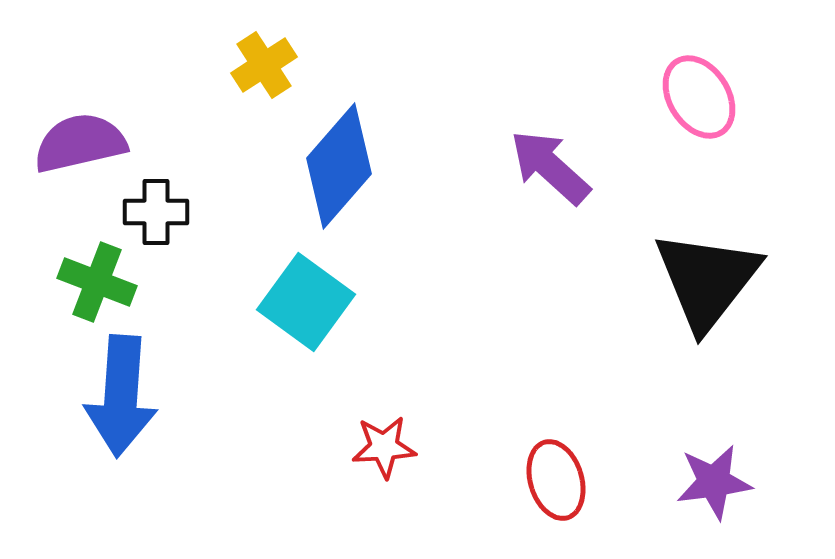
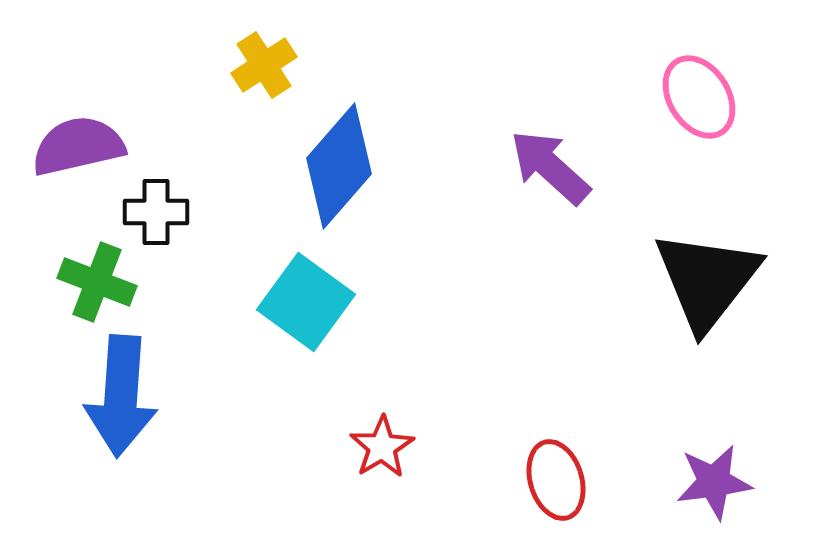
purple semicircle: moved 2 px left, 3 px down
red star: moved 2 px left; rotated 28 degrees counterclockwise
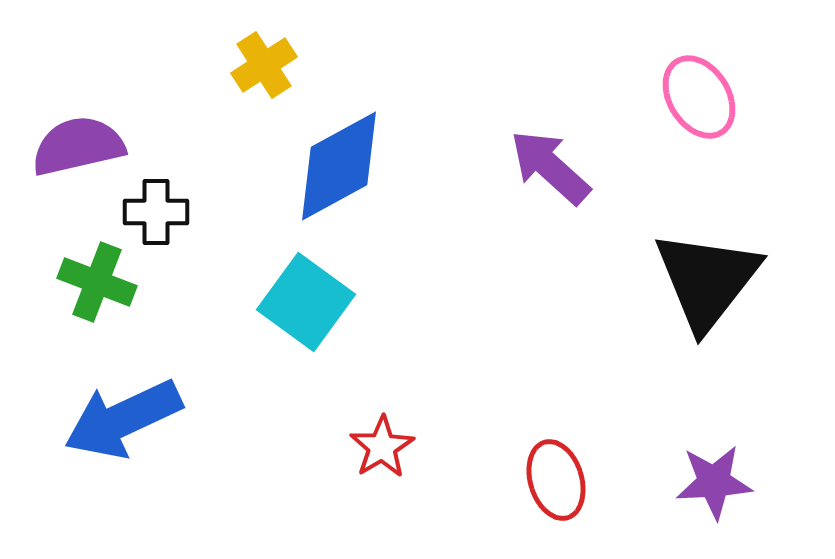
blue diamond: rotated 20 degrees clockwise
blue arrow: moved 2 px right, 23 px down; rotated 61 degrees clockwise
purple star: rotated 4 degrees clockwise
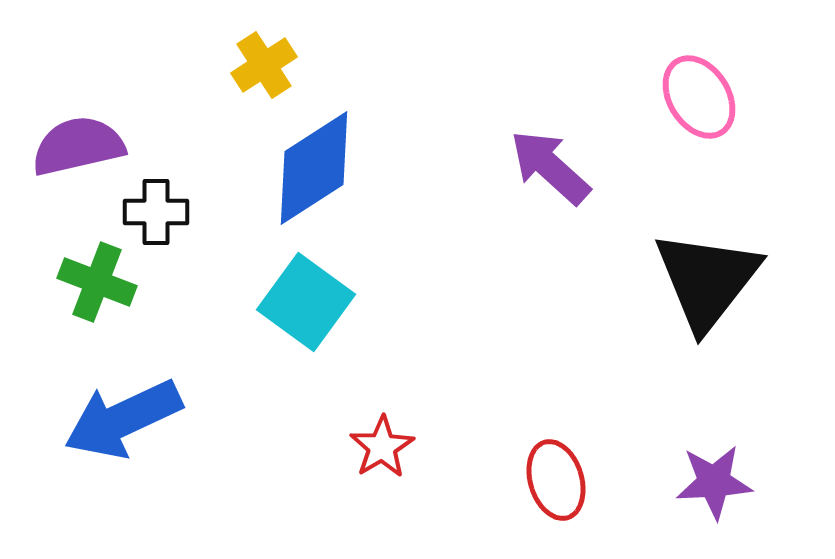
blue diamond: moved 25 px left, 2 px down; rotated 4 degrees counterclockwise
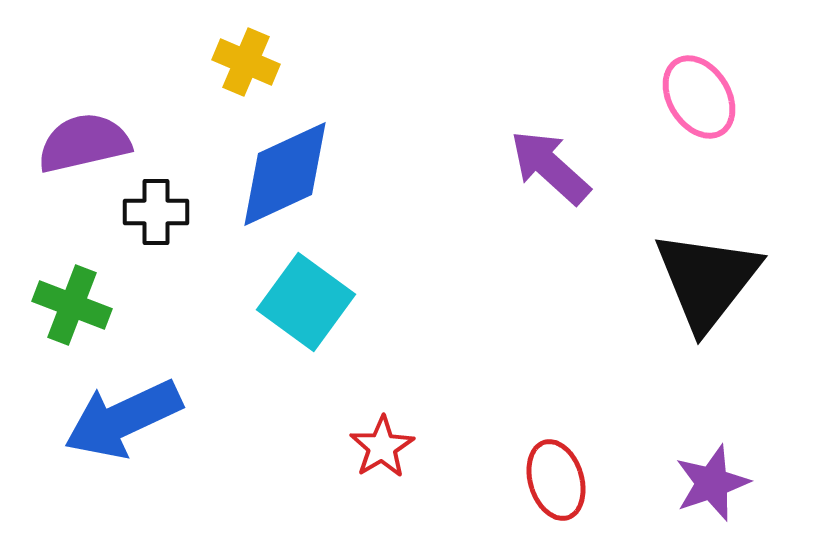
yellow cross: moved 18 px left, 3 px up; rotated 34 degrees counterclockwise
purple semicircle: moved 6 px right, 3 px up
blue diamond: moved 29 px left, 6 px down; rotated 8 degrees clockwise
green cross: moved 25 px left, 23 px down
purple star: moved 2 px left, 1 px down; rotated 16 degrees counterclockwise
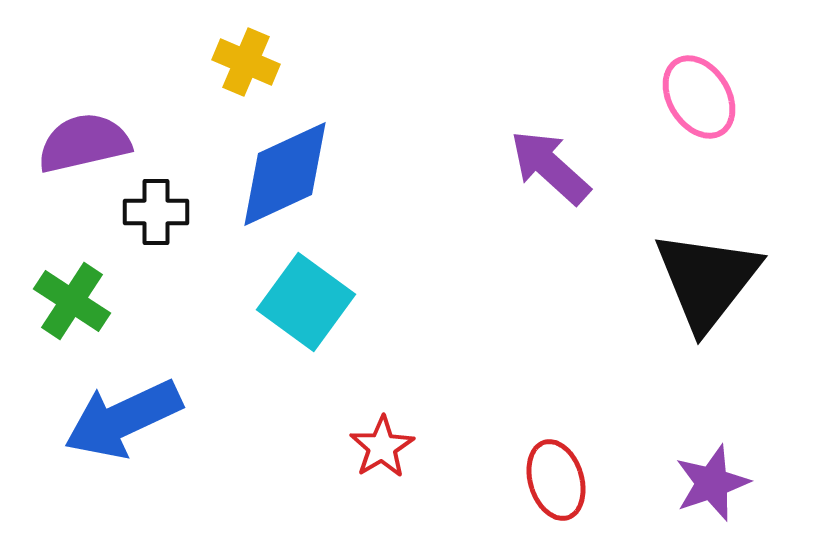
green cross: moved 4 px up; rotated 12 degrees clockwise
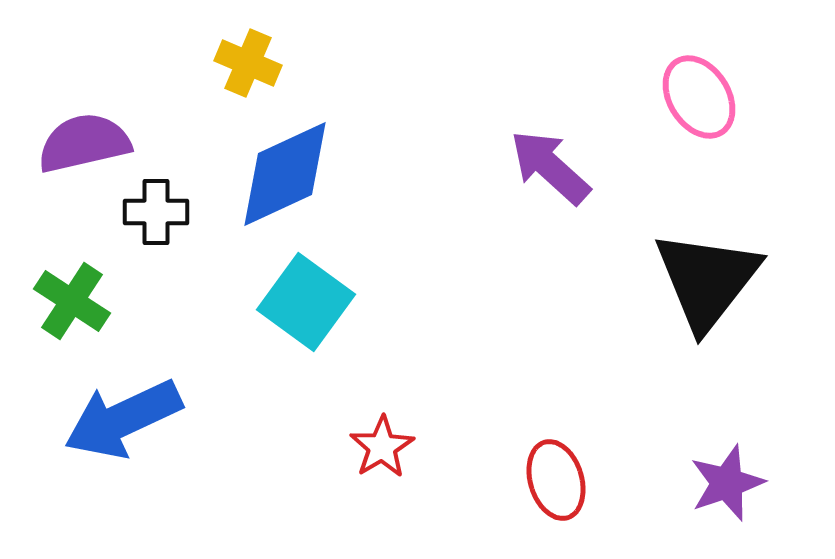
yellow cross: moved 2 px right, 1 px down
purple star: moved 15 px right
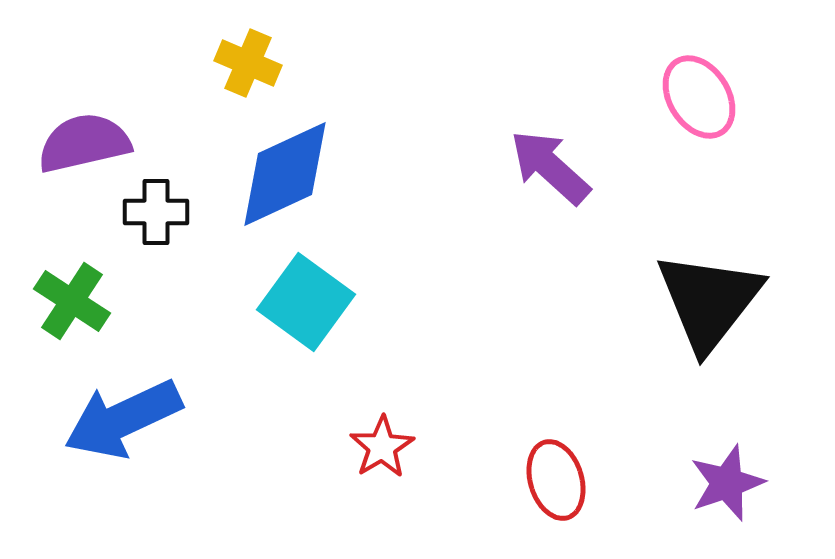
black triangle: moved 2 px right, 21 px down
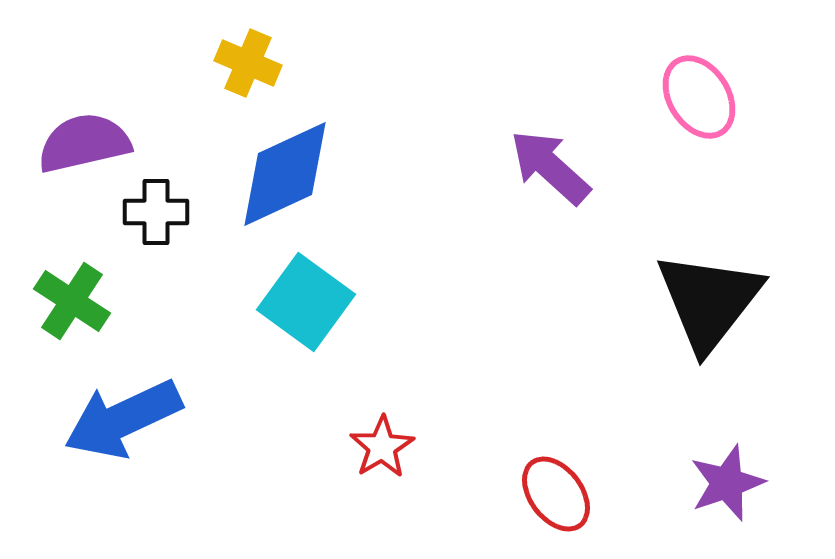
red ellipse: moved 14 px down; rotated 20 degrees counterclockwise
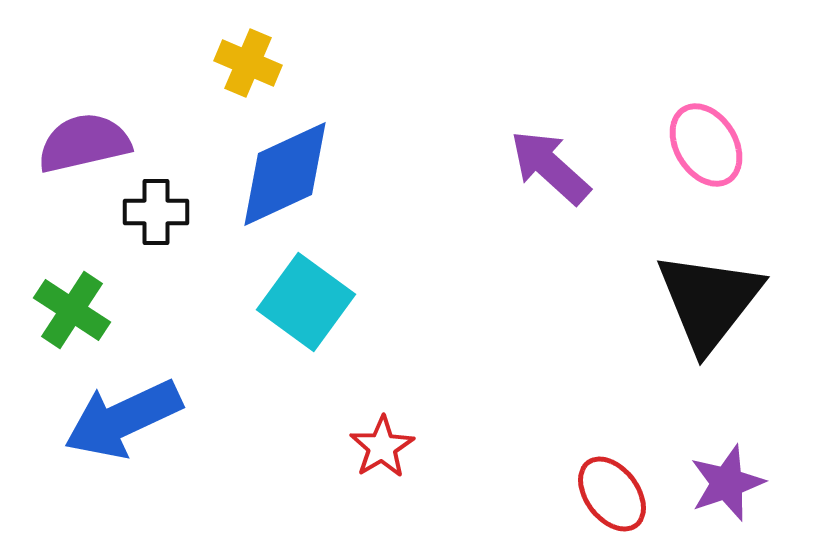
pink ellipse: moved 7 px right, 48 px down
green cross: moved 9 px down
red ellipse: moved 56 px right
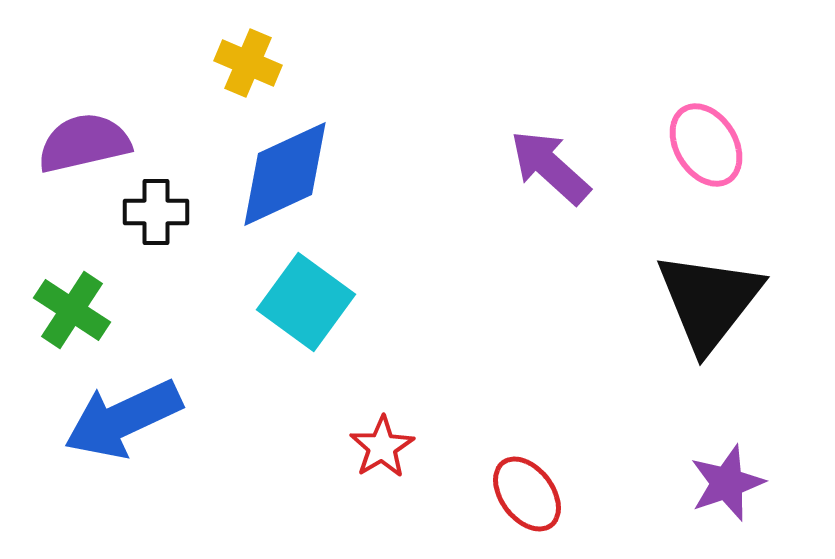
red ellipse: moved 85 px left
